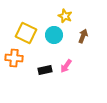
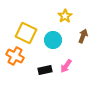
yellow star: rotated 16 degrees clockwise
cyan circle: moved 1 px left, 5 px down
orange cross: moved 1 px right, 2 px up; rotated 24 degrees clockwise
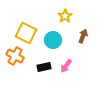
black rectangle: moved 1 px left, 3 px up
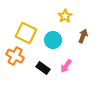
black rectangle: moved 1 px left, 1 px down; rotated 48 degrees clockwise
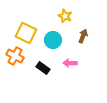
yellow star: rotated 16 degrees counterclockwise
pink arrow: moved 4 px right, 3 px up; rotated 56 degrees clockwise
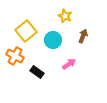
yellow square: moved 2 px up; rotated 25 degrees clockwise
pink arrow: moved 1 px left, 1 px down; rotated 144 degrees clockwise
black rectangle: moved 6 px left, 4 px down
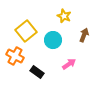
yellow star: moved 1 px left
brown arrow: moved 1 px right, 1 px up
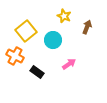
brown arrow: moved 3 px right, 8 px up
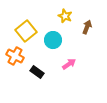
yellow star: moved 1 px right
